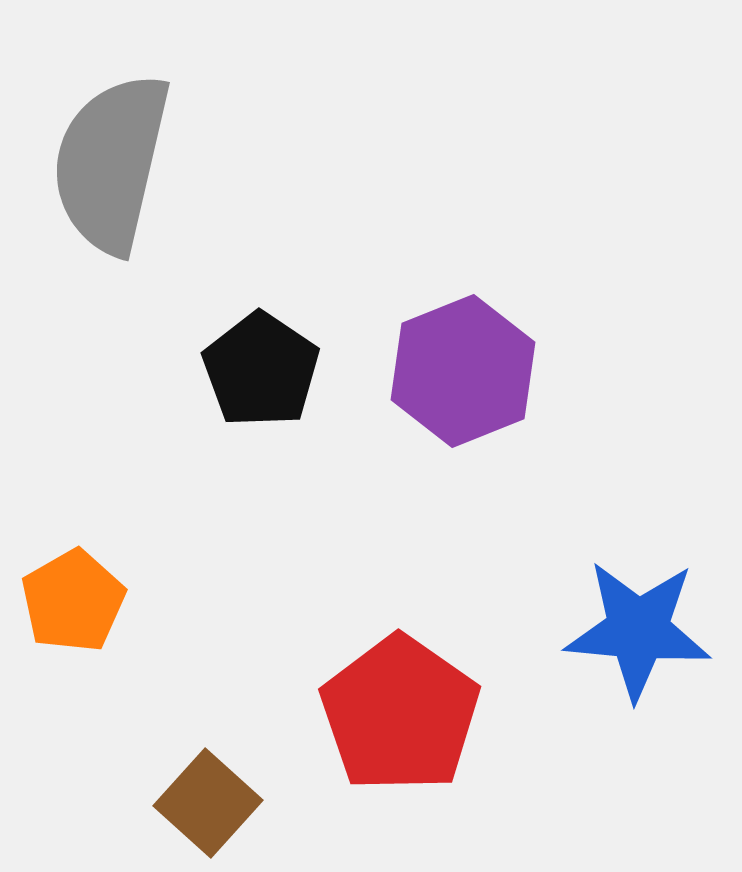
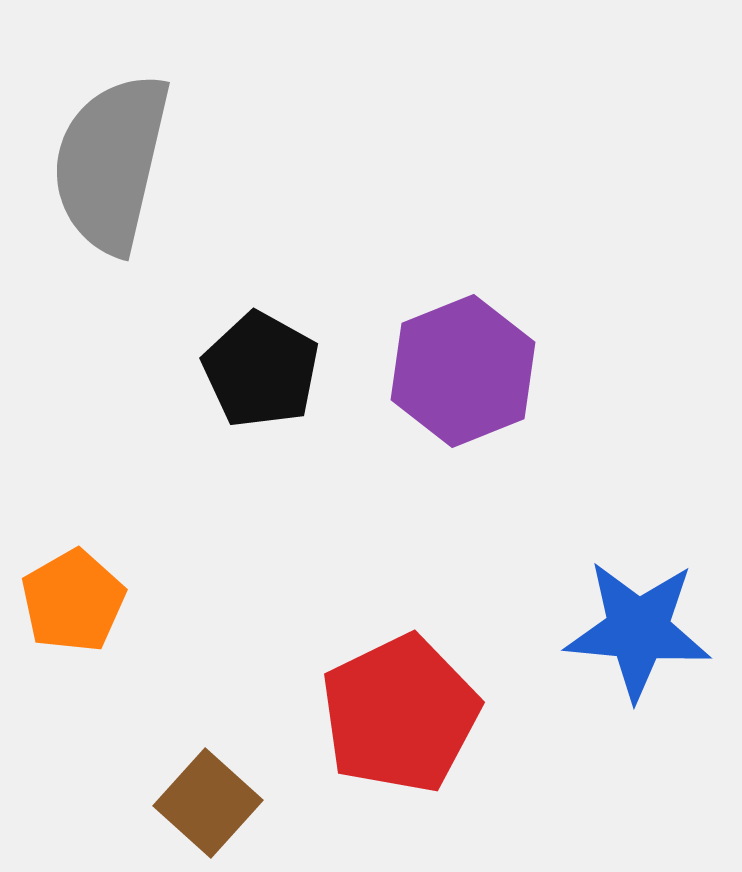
black pentagon: rotated 5 degrees counterclockwise
red pentagon: rotated 11 degrees clockwise
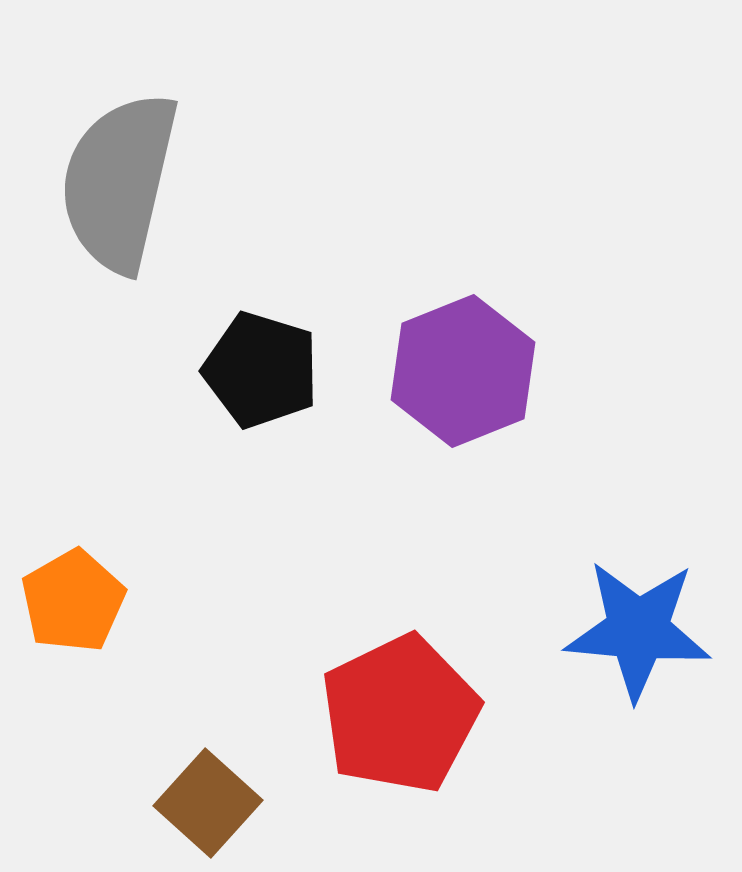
gray semicircle: moved 8 px right, 19 px down
black pentagon: rotated 12 degrees counterclockwise
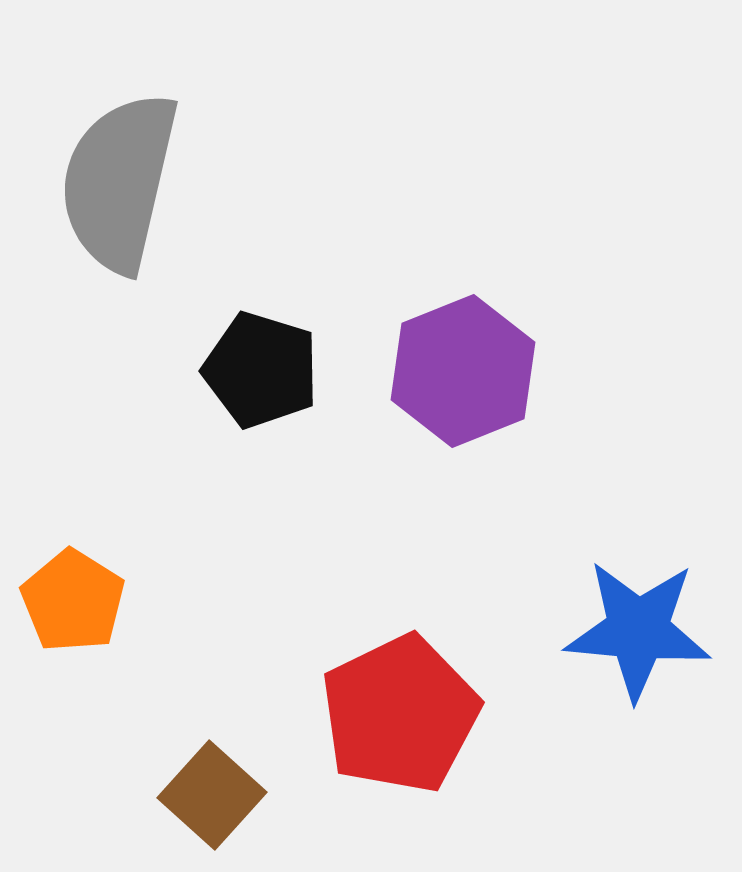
orange pentagon: rotated 10 degrees counterclockwise
brown square: moved 4 px right, 8 px up
